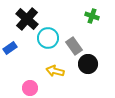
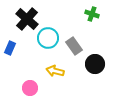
green cross: moved 2 px up
blue rectangle: rotated 32 degrees counterclockwise
black circle: moved 7 px right
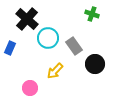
yellow arrow: rotated 60 degrees counterclockwise
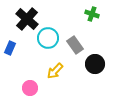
gray rectangle: moved 1 px right, 1 px up
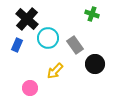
blue rectangle: moved 7 px right, 3 px up
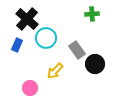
green cross: rotated 24 degrees counterclockwise
cyan circle: moved 2 px left
gray rectangle: moved 2 px right, 5 px down
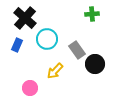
black cross: moved 2 px left, 1 px up
cyan circle: moved 1 px right, 1 px down
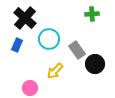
cyan circle: moved 2 px right
